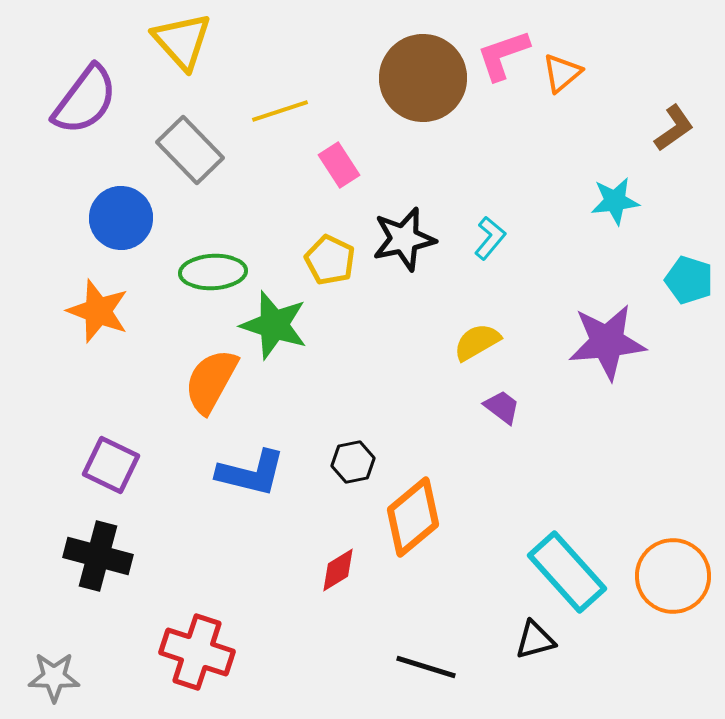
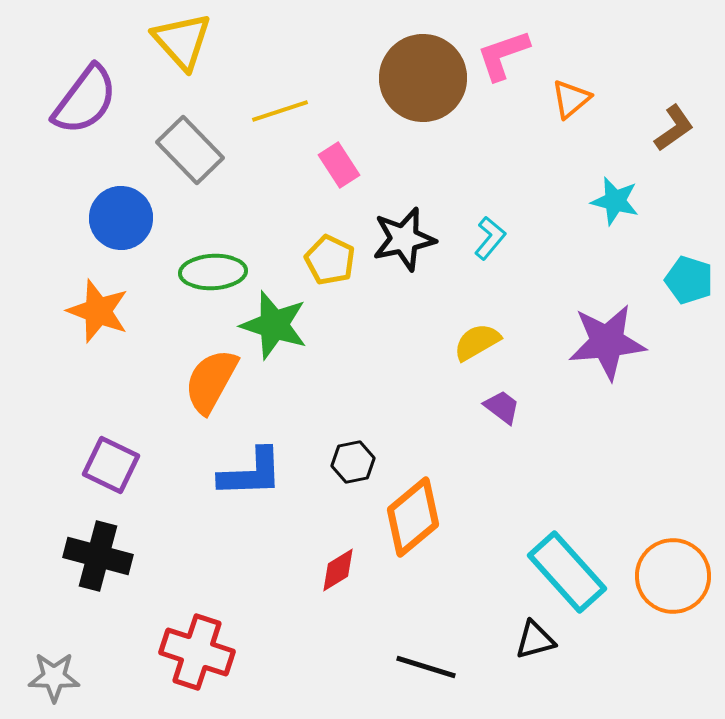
orange triangle: moved 9 px right, 26 px down
cyan star: rotated 21 degrees clockwise
blue L-shape: rotated 16 degrees counterclockwise
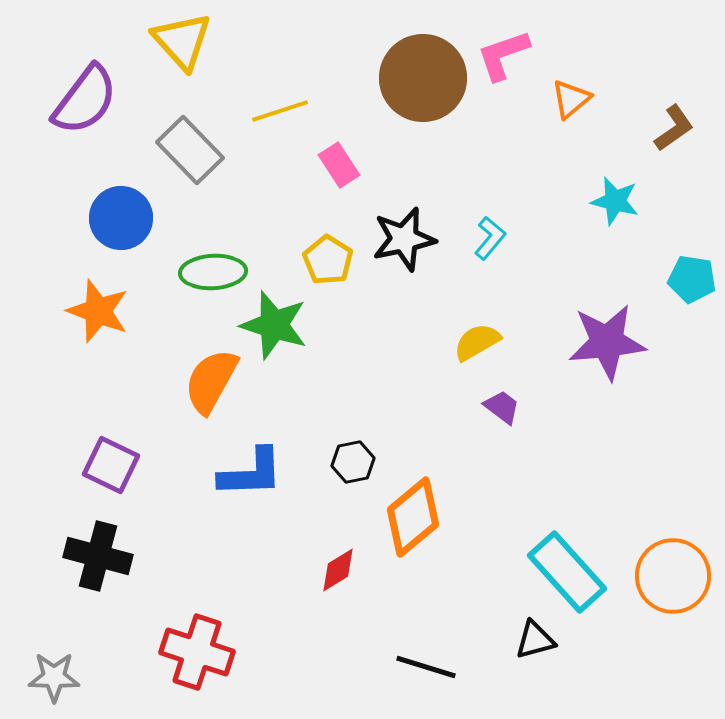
yellow pentagon: moved 2 px left; rotated 6 degrees clockwise
cyan pentagon: moved 3 px right, 1 px up; rotated 9 degrees counterclockwise
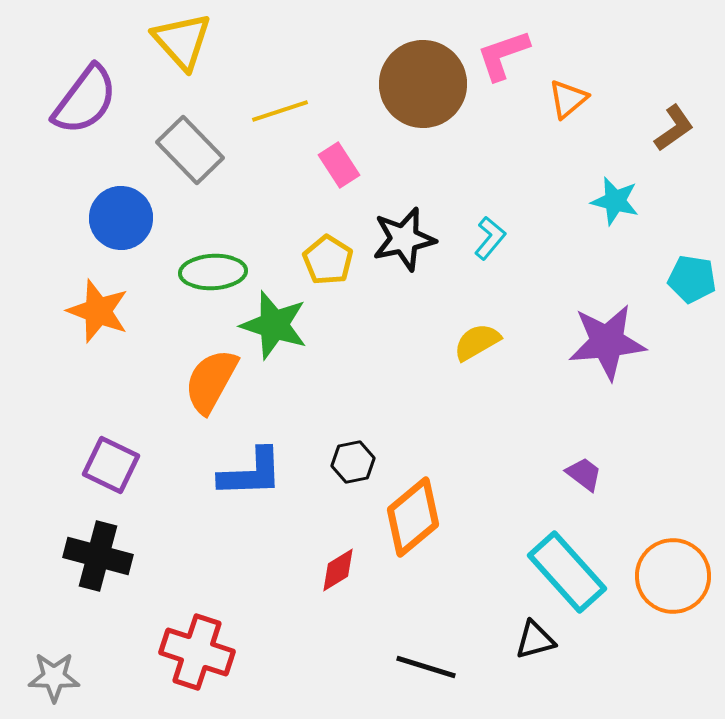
brown circle: moved 6 px down
orange triangle: moved 3 px left
purple trapezoid: moved 82 px right, 67 px down
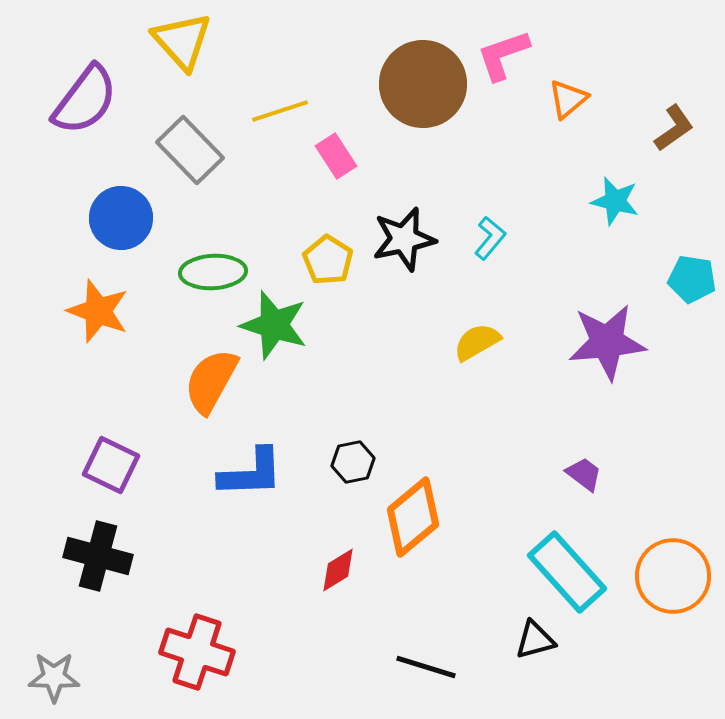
pink rectangle: moved 3 px left, 9 px up
